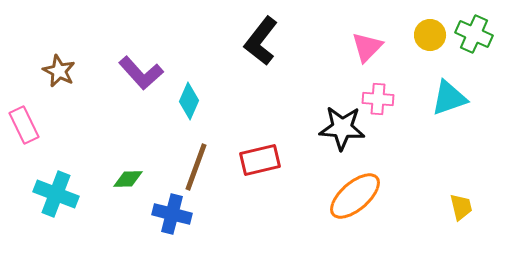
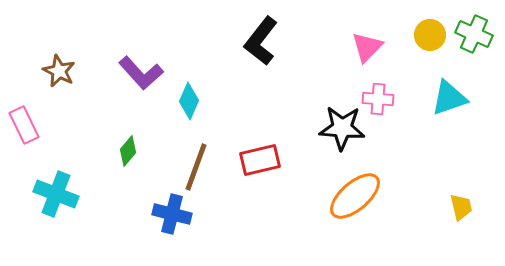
green diamond: moved 28 px up; rotated 48 degrees counterclockwise
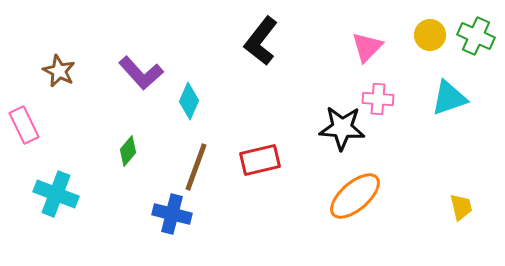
green cross: moved 2 px right, 2 px down
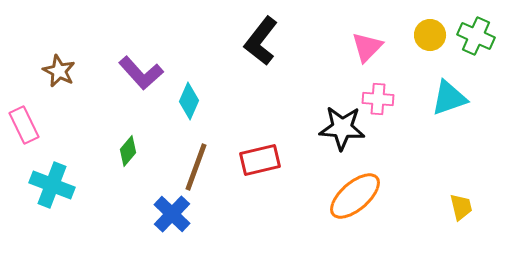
cyan cross: moved 4 px left, 9 px up
blue cross: rotated 30 degrees clockwise
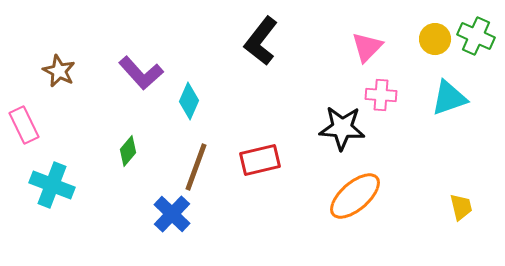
yellow circle: moved 5 px right, 4 px down
pink cross: moved 3 px right, 4 px up
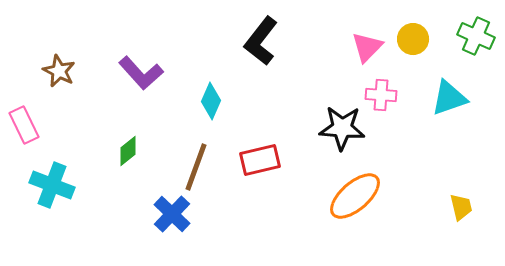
yellow circle: moved 22 px left
cyan diamond: moved 22 px right
green diamond: rotated 12 degrees clockwise
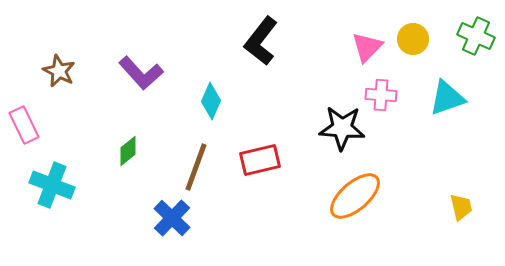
cyan triangle: moved 2 px left
blue cross: moved 4 px down
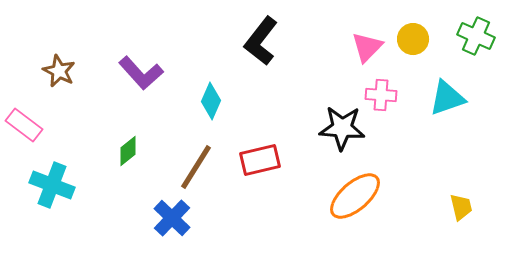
pink rectangle: rotated 27 degrees counterclockwise
brown line: rotated 12 degrees clockwise
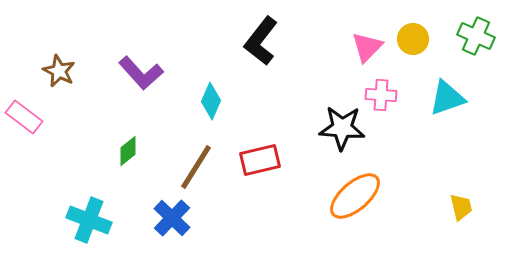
pink rectangle: moved 8 px up
cyan cross: moved 37 px right, 35 px down
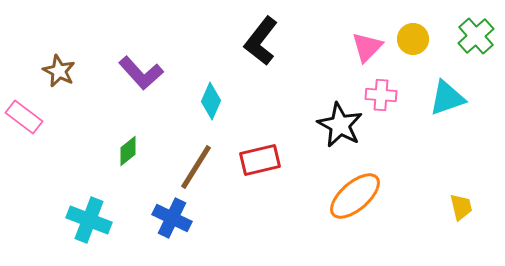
green cross: rotated 24 degrees clockwise
black star: moved 2 px left, 3 px up; rotated 24 degrees clockwise
blue cross: rotated 18 degrees counterclockwise
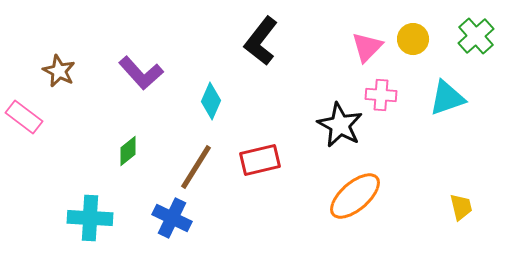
cyan cross: moved 1 px right, 2 px up; rotated 18 degrees counterclockwise
